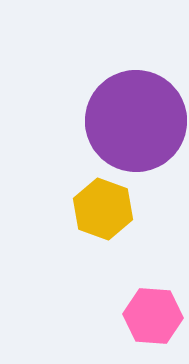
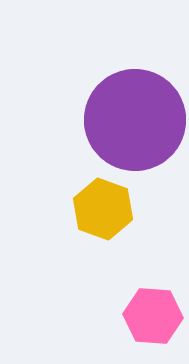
purple circle: moved 1 px left, 1 px up
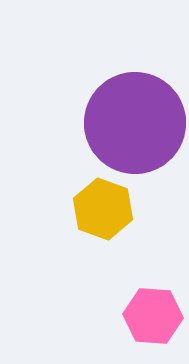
purple circle: moved 3 px down
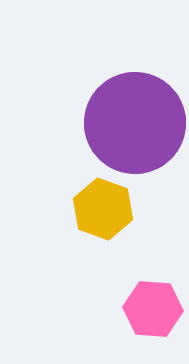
pink hexagon: moved 7 px up
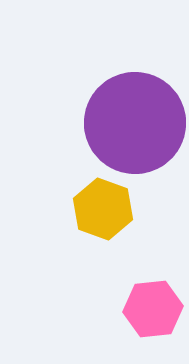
pink hexagon: rotated 10 degrees counterclockwise
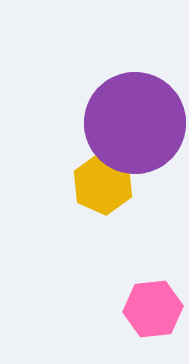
yellow hexagon: moved 25 px up; rotated 4 degrees clockwise
